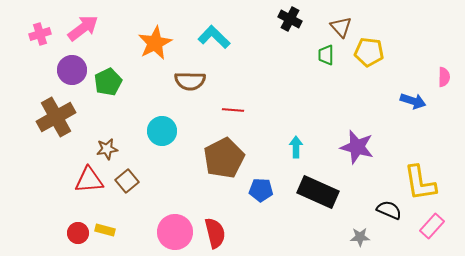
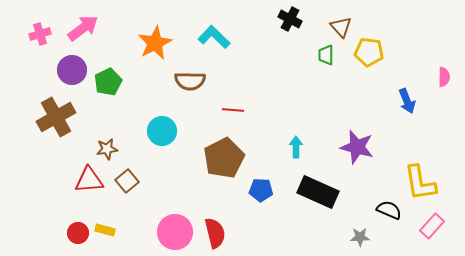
blue arrow: moved 6 px left; rotated 50 degrees clockwise
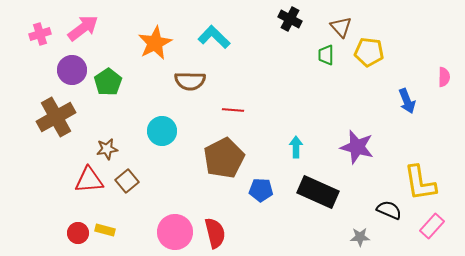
green pentagon: rotated 8 degrees counterclockwise
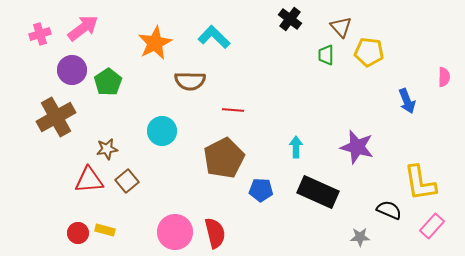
black cross: rotated 10 degrees clockwise
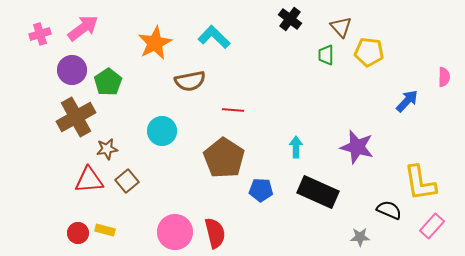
brown semicircle: rotated 12 degrees counterclockwise
blue arrow: rotated 115 degrees counterclockwise
brown cross: moved 20 px right
brown pentagon: rotated 12 degrees counterclockwise
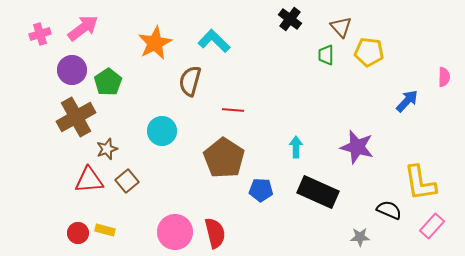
cyan L-shape: moved 4 px down
brown semicircle: rotated 116 degrees clockwise
brown star: rotated 10 degrees counterclockwise
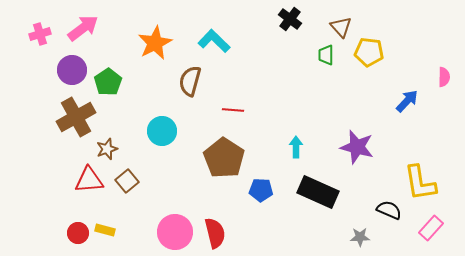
pink rectangle: moved 1 px left, 2 px down
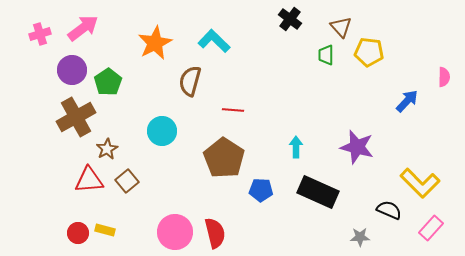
brown star: rotated 10 degrees counterclockwise
yellow L-shape: rotated 36 degrees counterclockwise
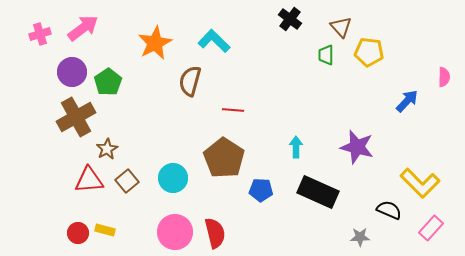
purple circle: moved 2 px down
cyan circle: moved 11 px right, 47 px down
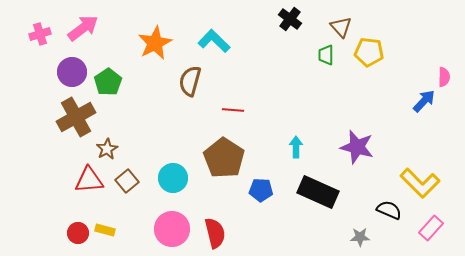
blue arrow: moved 17 px right
pink circle: moved 3 px left, 3 px up
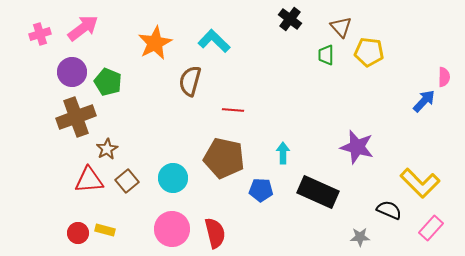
green pentagon: rotated 16 degrees counterclockwise
brown cross: rotated 9 degrees clockwise
cyan arrow: moved 13 px left, 6 px down
brown pentagon: rotated 21 degrees counterclockwise
